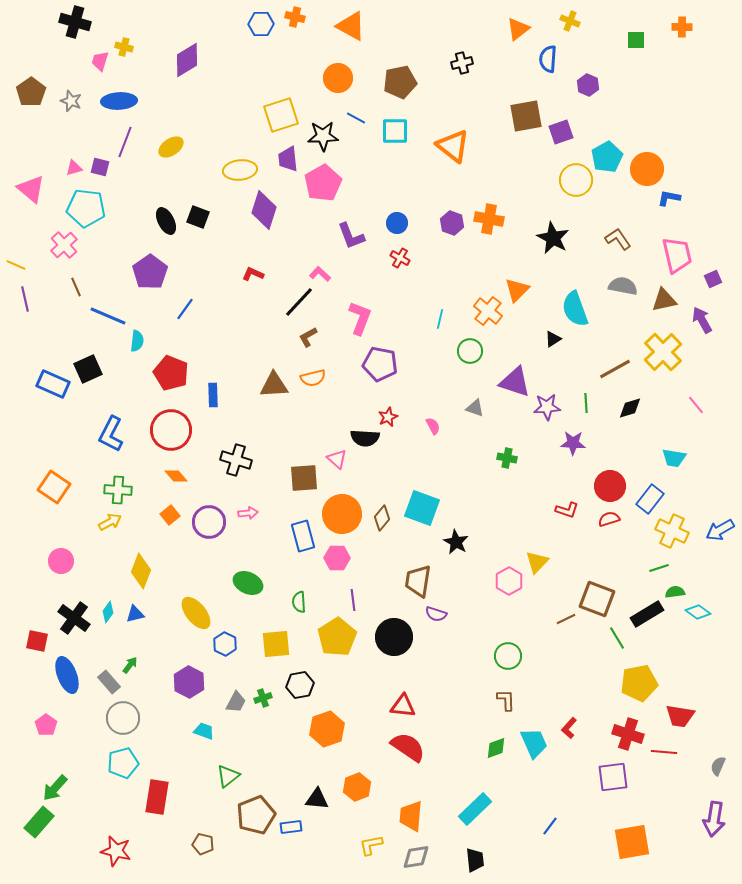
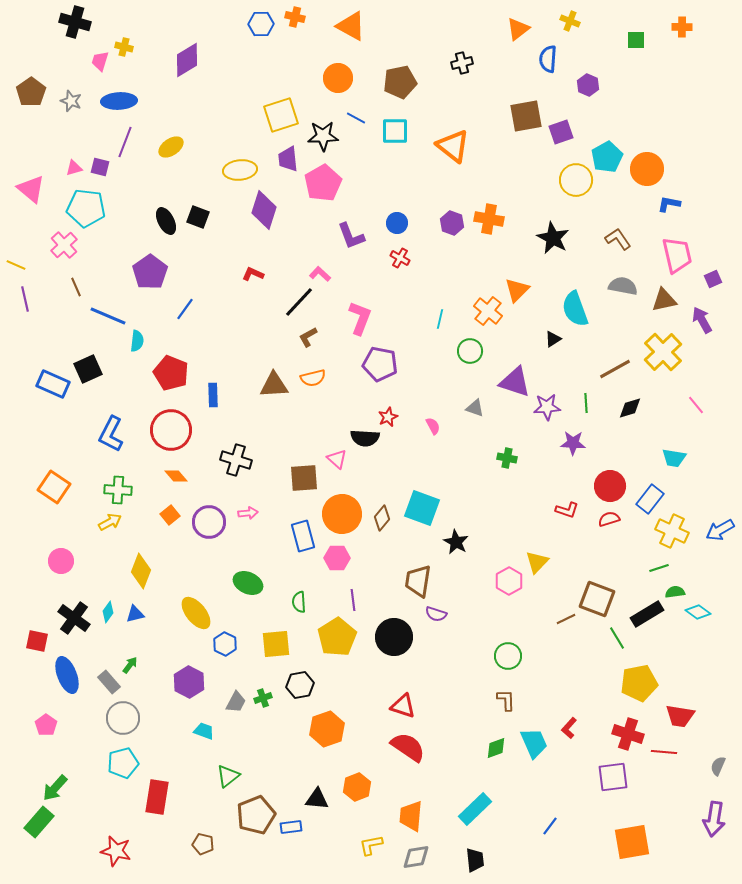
blue L-shape at (669, 198): moved 6 px down
red triangle at (403, 706): rotated 12 degrees clockwise
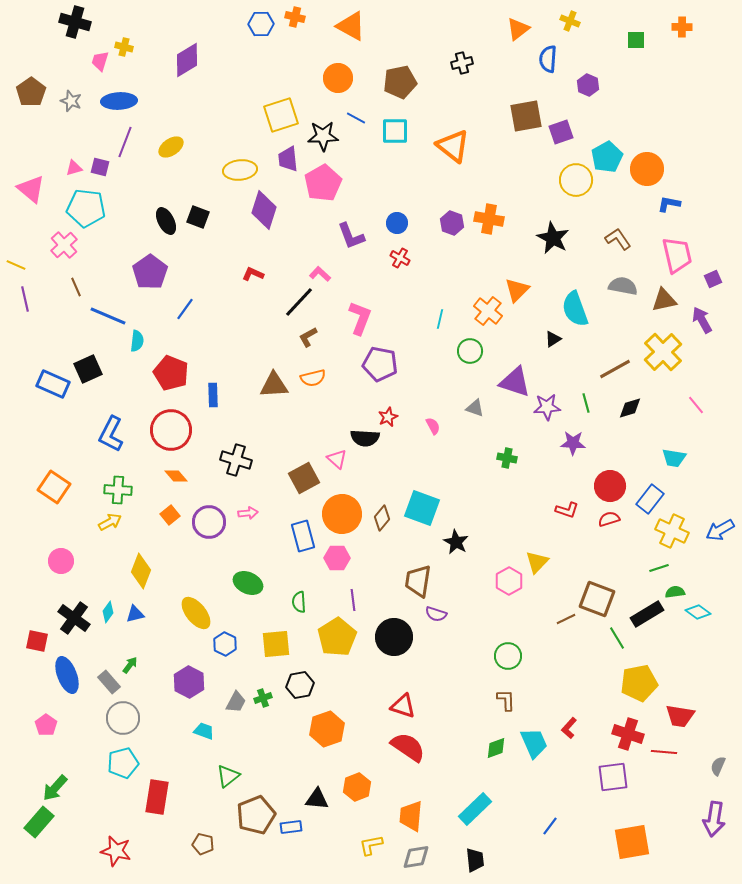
green line at (586, 403): rotated 12 degrees counterclockwise
brown square at (304, 478): rotated 24 degrees counterclockwise
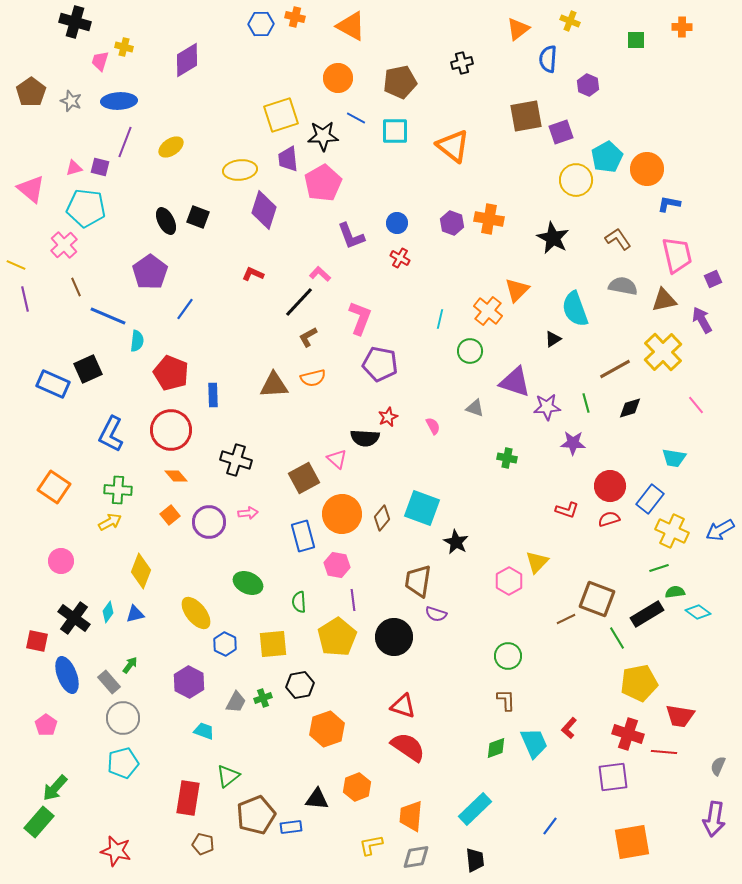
pink hexagon at (337, 558): moved 7 px down; rotated 10 degrees clockwise
yellow square at (276, 644): moved 3 px left
red rectangle at (157, 797): moved 31 px right, 1 px down
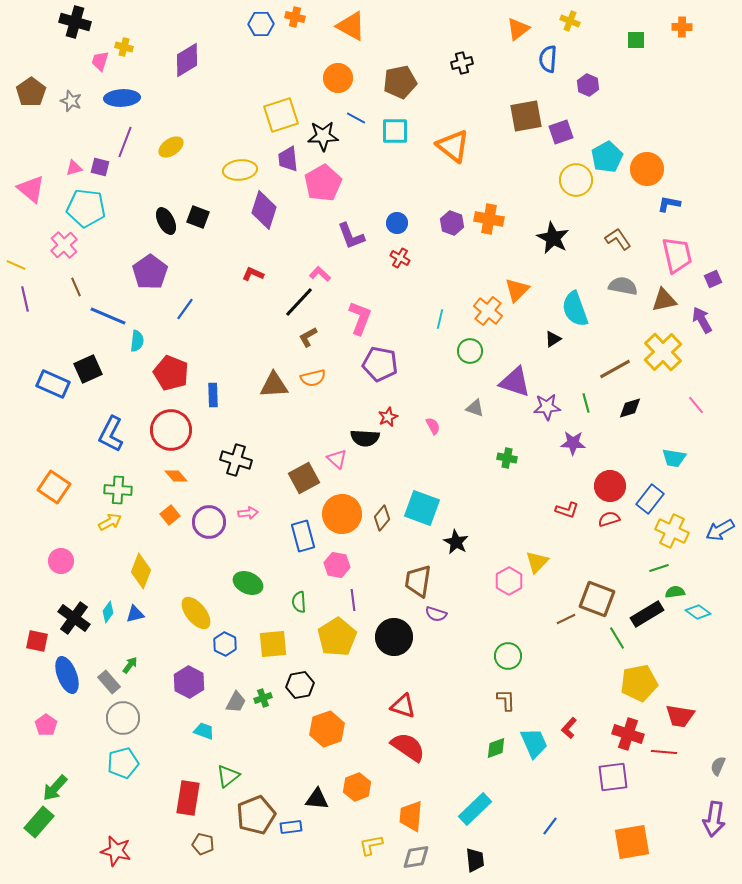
blue ellipse at (119, 101): moved 3 px right, 3 px up
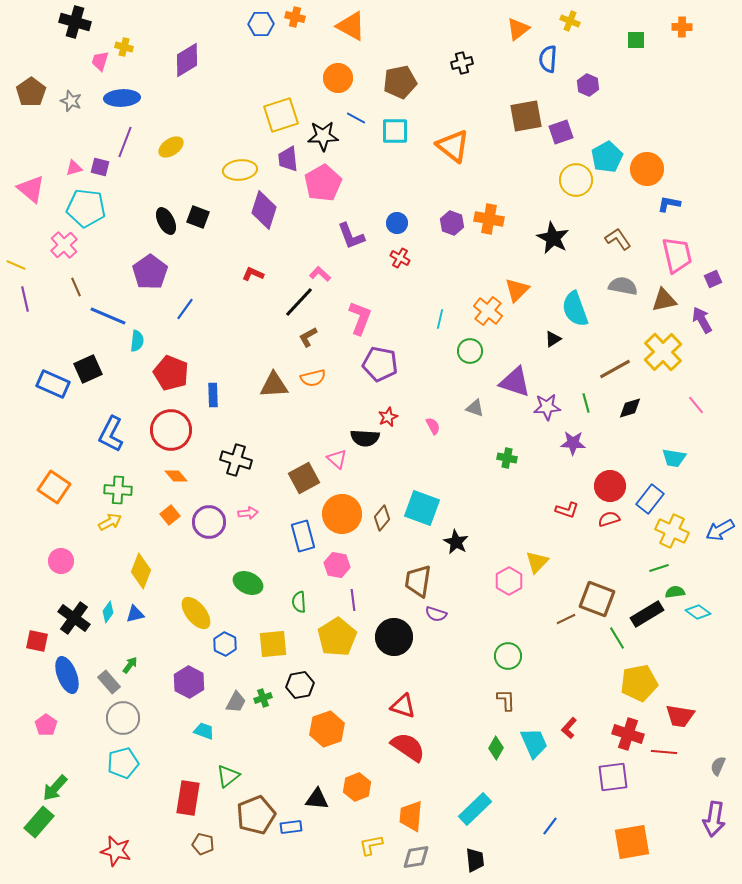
green diamond at (496, 748): rotated 40 degrees counterclockwise
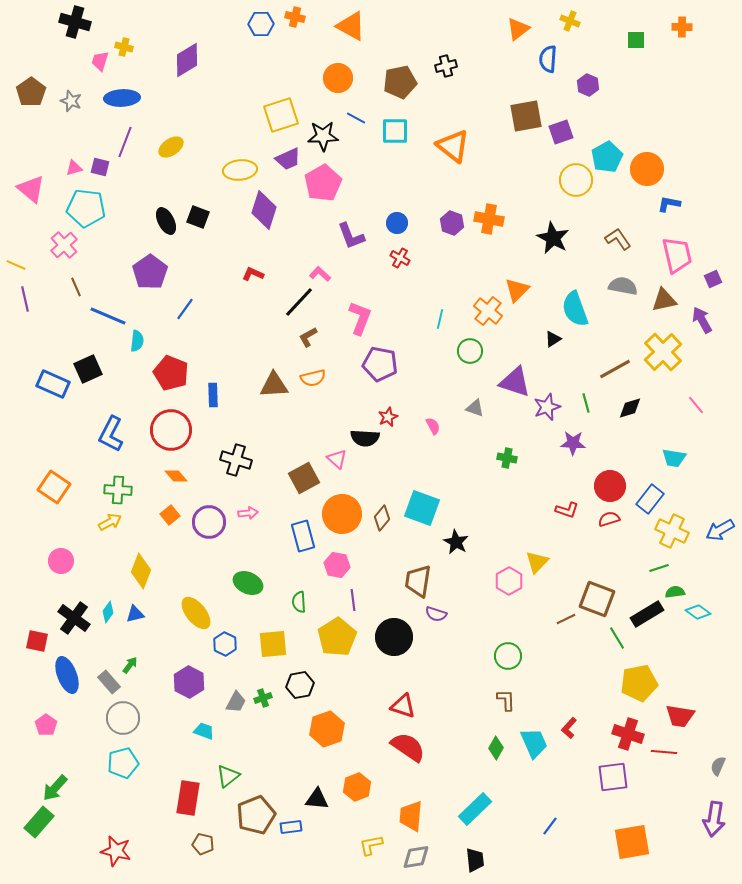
black cross at (462, 63): moved 16 px left, 3 px down
purple trapezoid at (288, 159): rotated 108 degrees counterclockwise
purple star at (547, 407): rotated 16 degrees counterclockwise
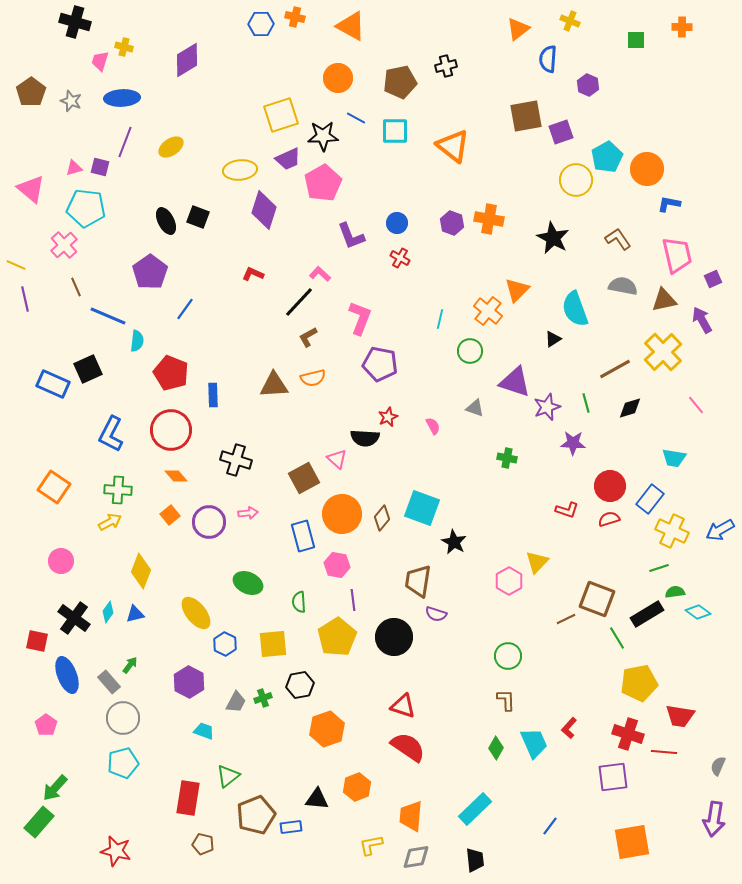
black star at (456, 542): moved 2 px left
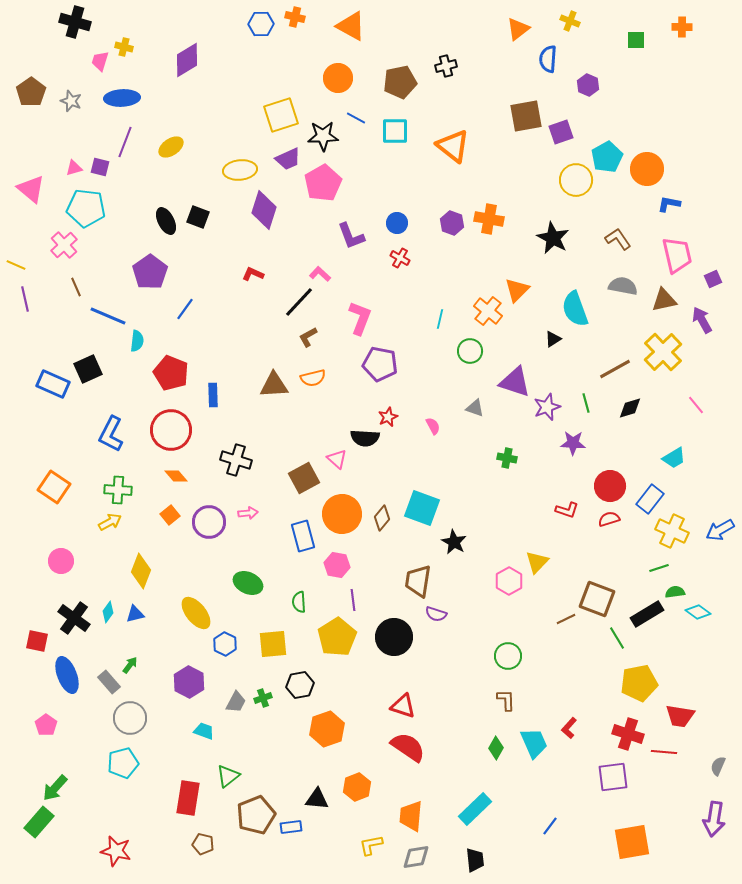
cyan trapezoid at (674, 458): rotated 40 degrees counterclockwise
gray circle at (123, 718): moved 7 px right
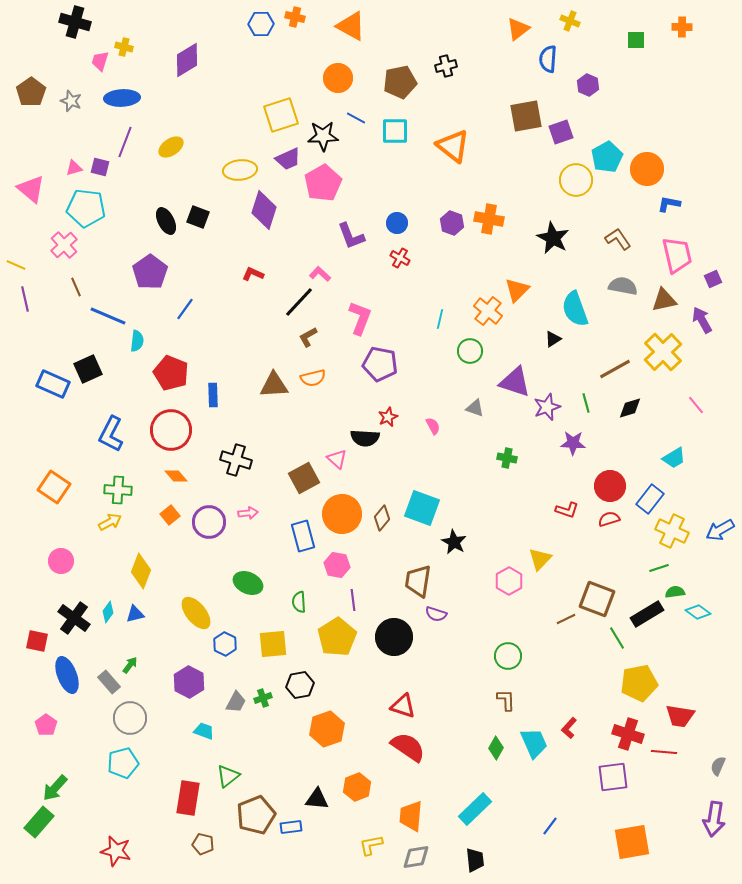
yellow triangle at (537, 562): moved 3 px right, 3 px up
